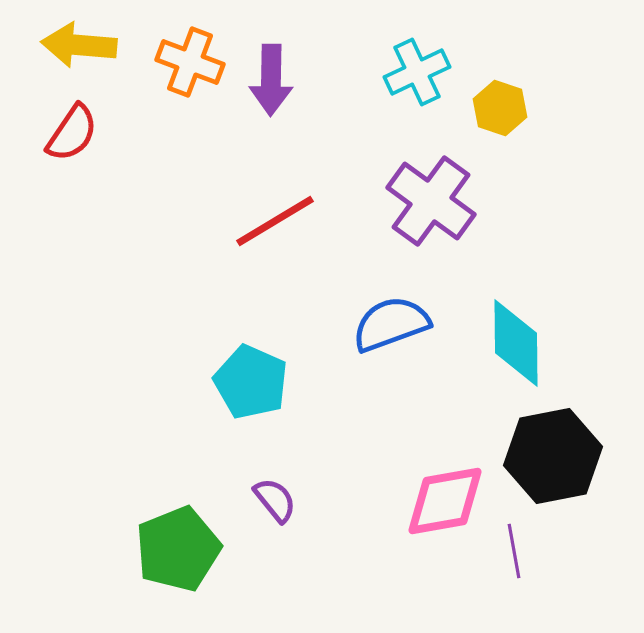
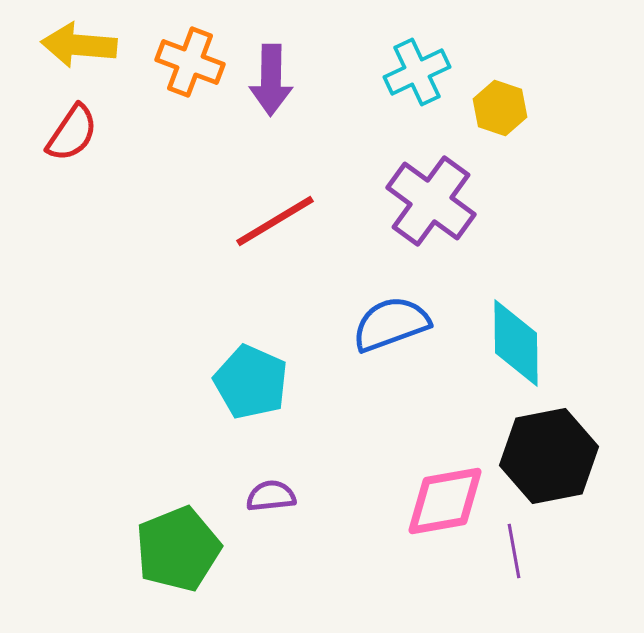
black hexagon: moved 4 px left
purple semicircle: moved 4 px left, 4 px up; rotated 57 degrees counterclockwise
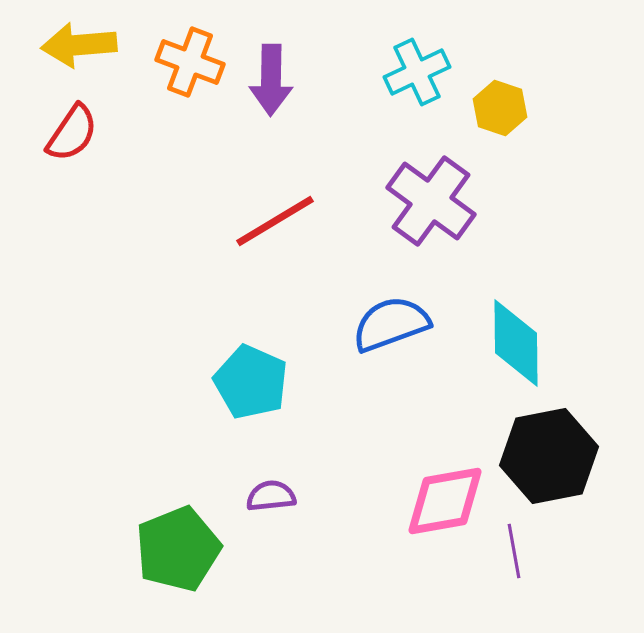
yellow arrow: rotated 10 degrees counterclockwise
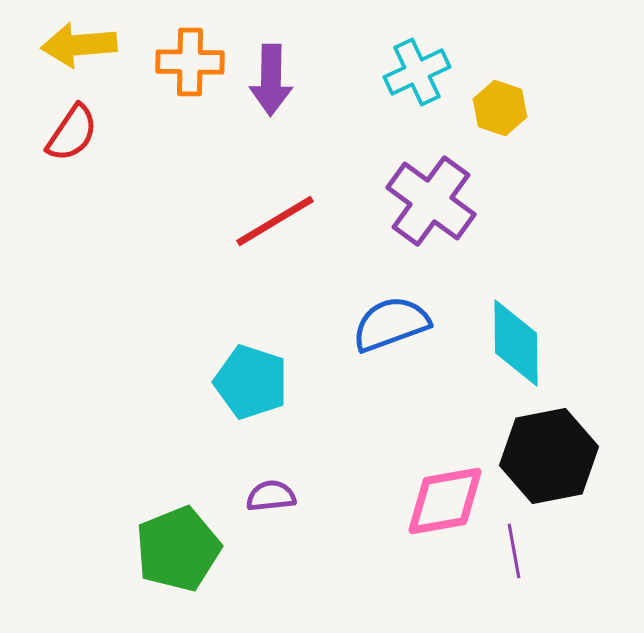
orange cross: rotated 20 degrees counterclockwise
cyan pentagon: rotated 6 degrees counterclockwise
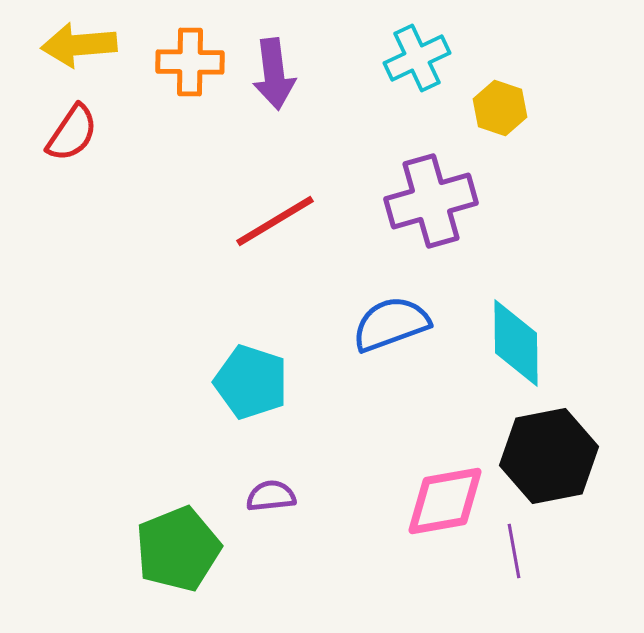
cyan cross: moved 14 px up
purple arrow: moved 3 px right, 6 px up; rotated 8 degrees counterclockwise
purple cross: rotated 38 degrees clockwise
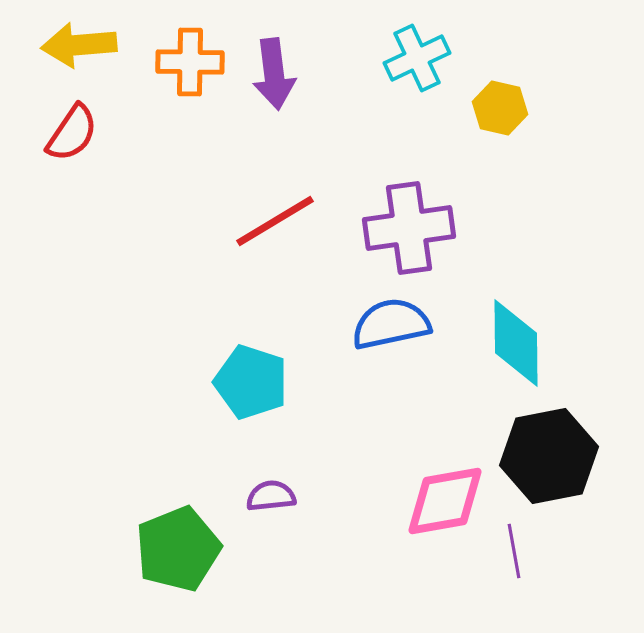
yellow hexagon: rotated 6 degrees counterclockwise
purple cross: moved 22 px left, 27 px down; rotated 8 degrees clockwise
blue semicircle: rotated 8 degrees clockwise
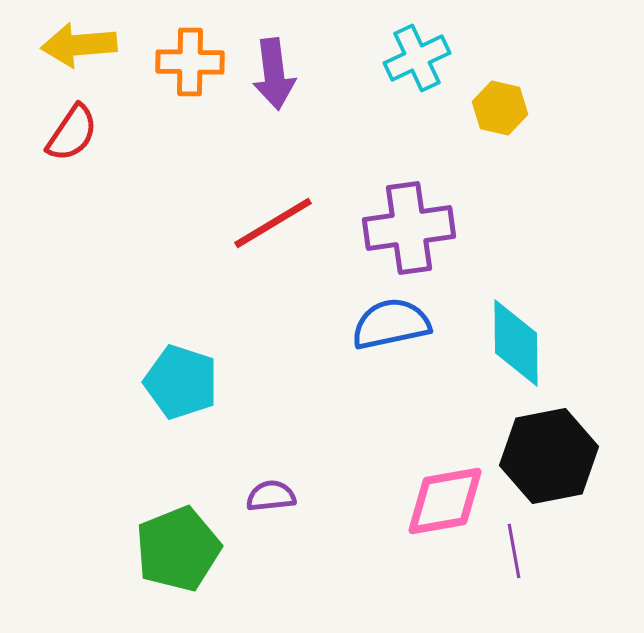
red line: moved 2 px left, 2 px down
cyan pentagon: moved 70 px left
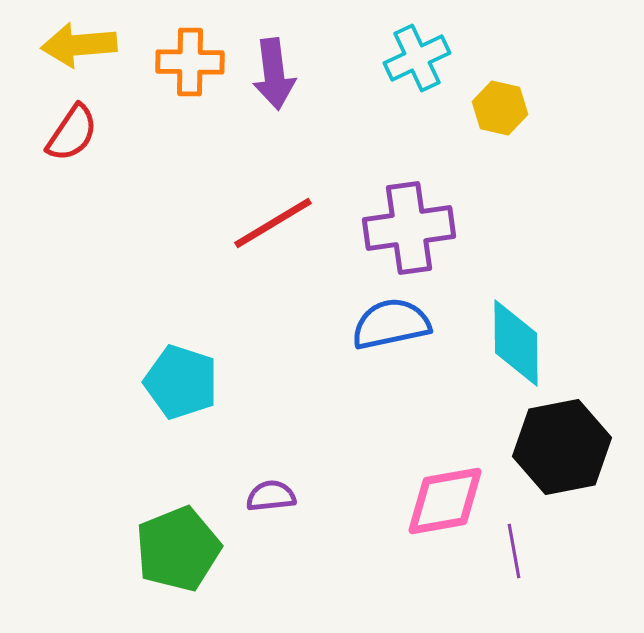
black hexagon: moved 13 px right, 9 px up
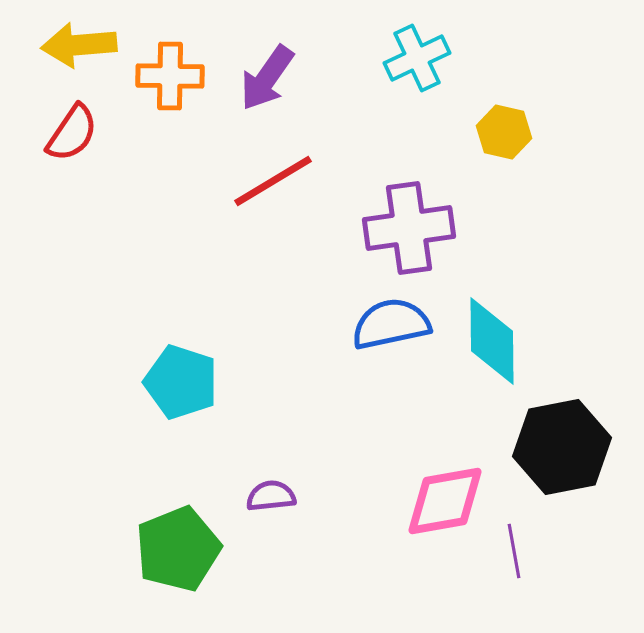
orange cross: moved 20 px left, 14 px down
purple arrow: moved 7 px left, 4 px down; rotated 42 degrees clockwise
yellow hexagon: moved 4 px right, 24 px down
red line: moved 42 px up
cyan diamond: moved 24 px left, 2 px up
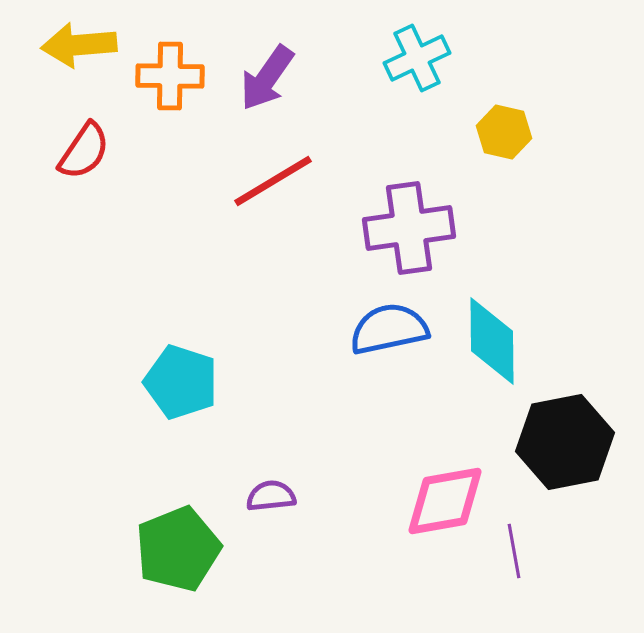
red semicircle: moved 12 px right, 18 px down
blue semicircle: moved 2 px left, 5 px down
black hexagon: moved 3 px right, 5 px up
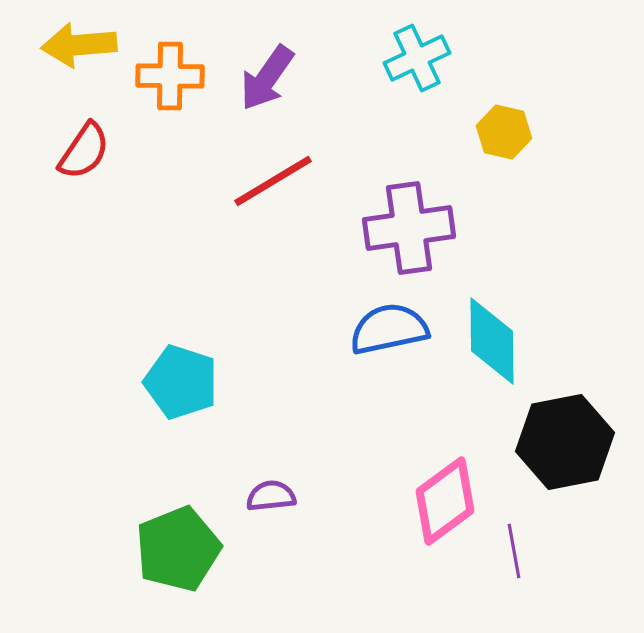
pink diamond: rotated 26 degrees counterclockwise
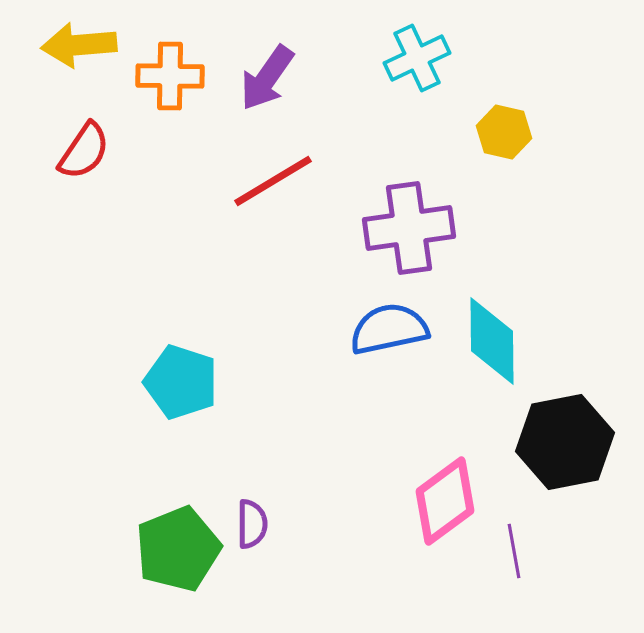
purple semicircle: moved 19 px left, 28 px down; rotated 96 degrees clockwise
